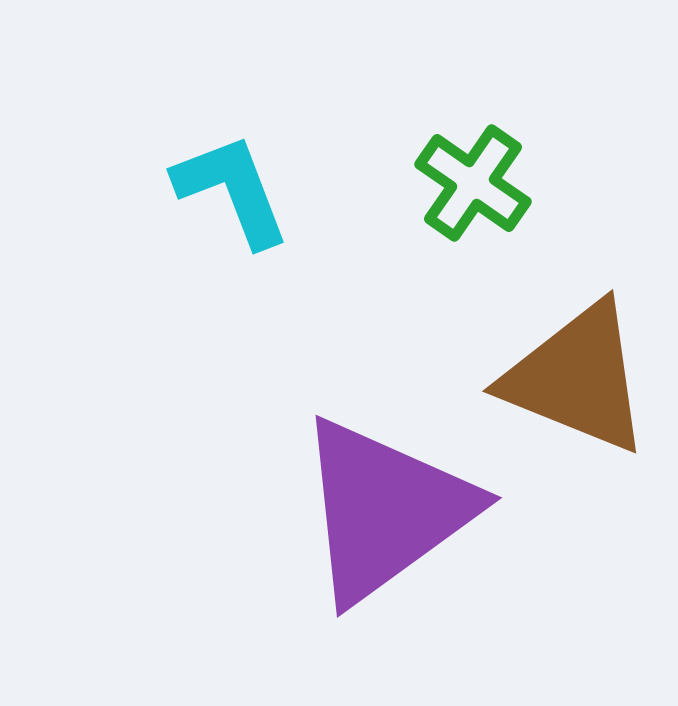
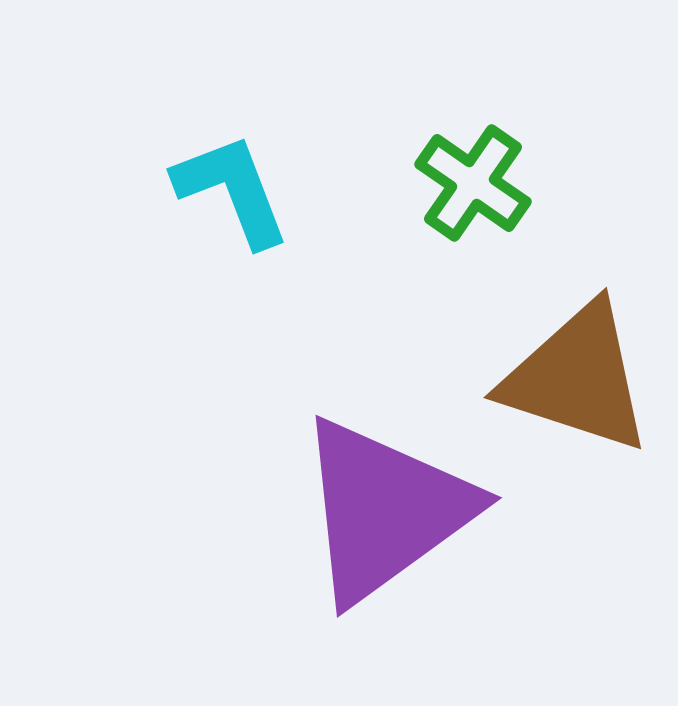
brown triangle: rotated 4 degrees counterclockwise
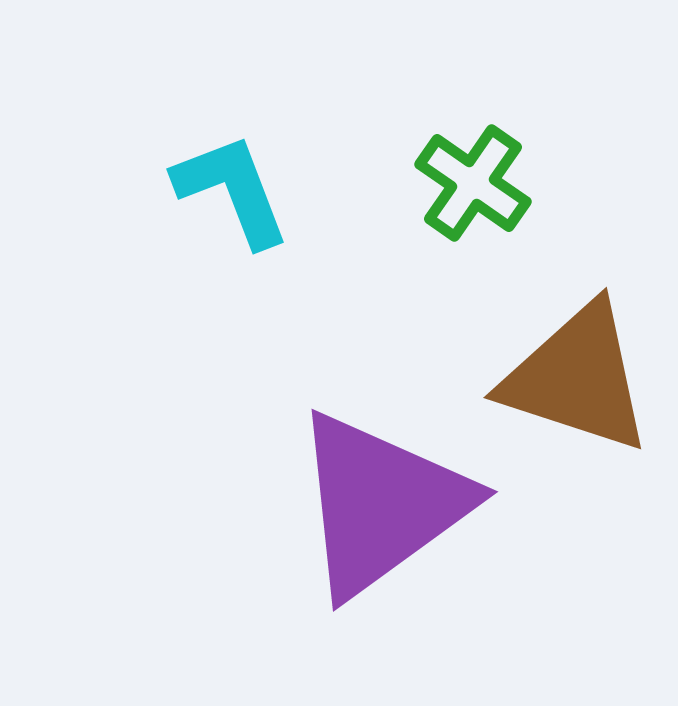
purple triangle: moved 4 px left, 6 px up
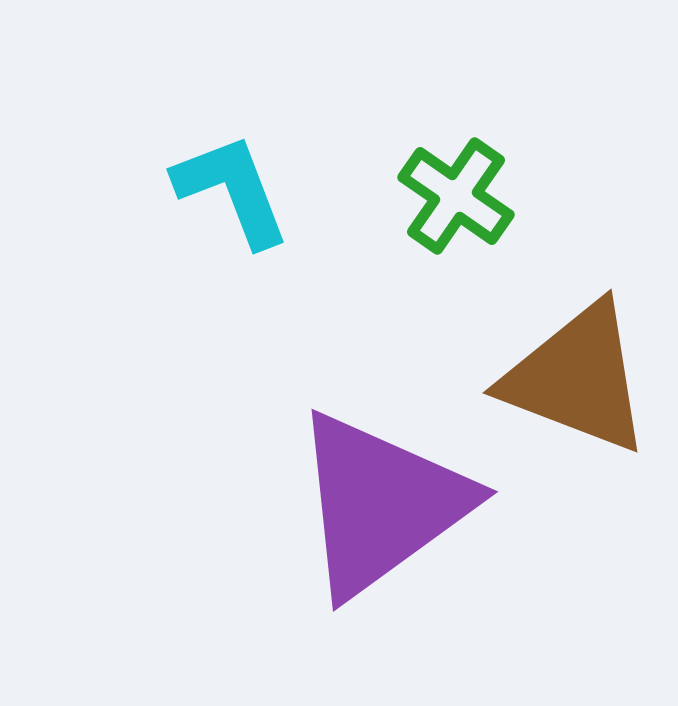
green cross: moved 17 px left, 13 px down
brown triangle: rotated 3 degrees clockwise
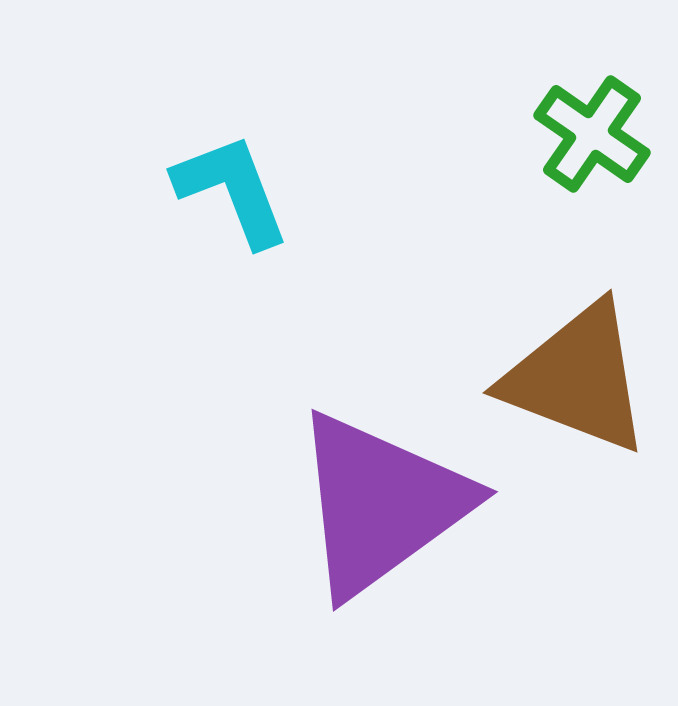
green cross: moved 136 px right, 62 px up
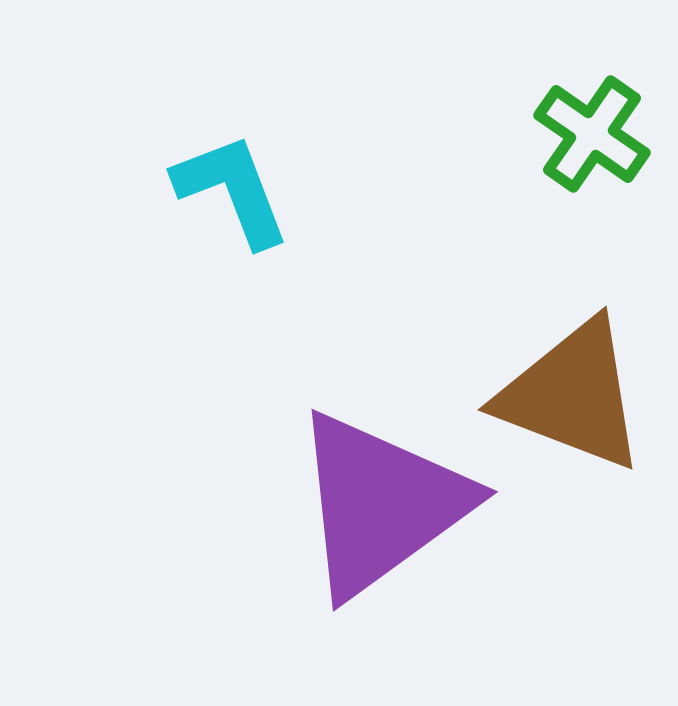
brown triangle: moved 5 px left, 17 px down
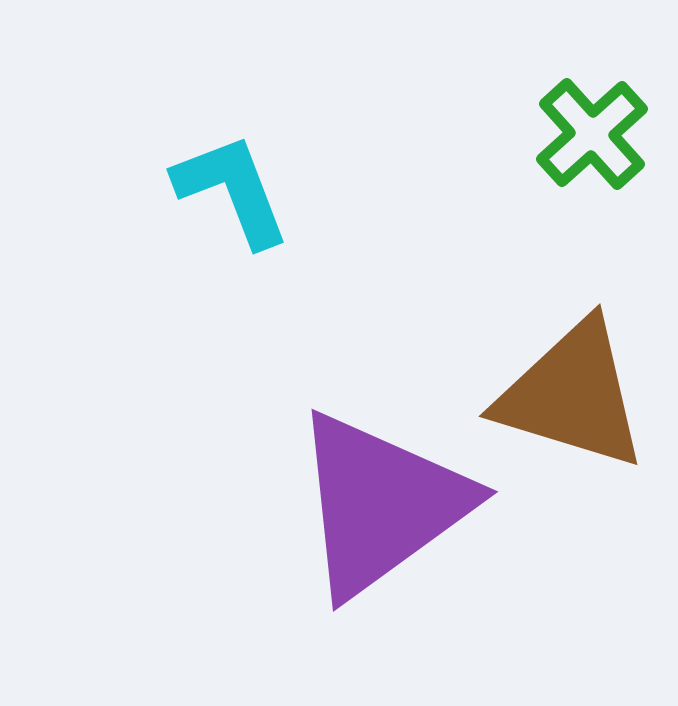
green cross: rotated 13 degrees clockwise
brown triangle: rotated 4 degrees counterclockwise
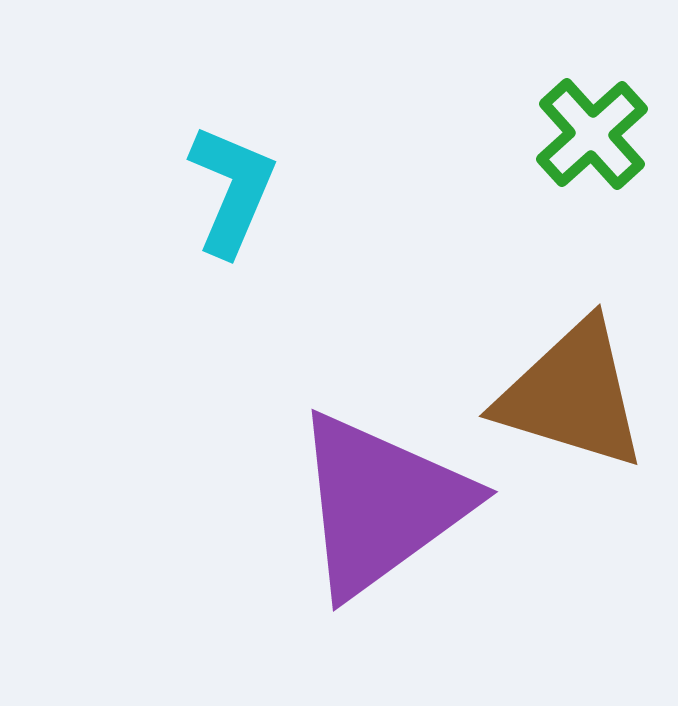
cyan L-shape: rotated 44 degrees clockwise
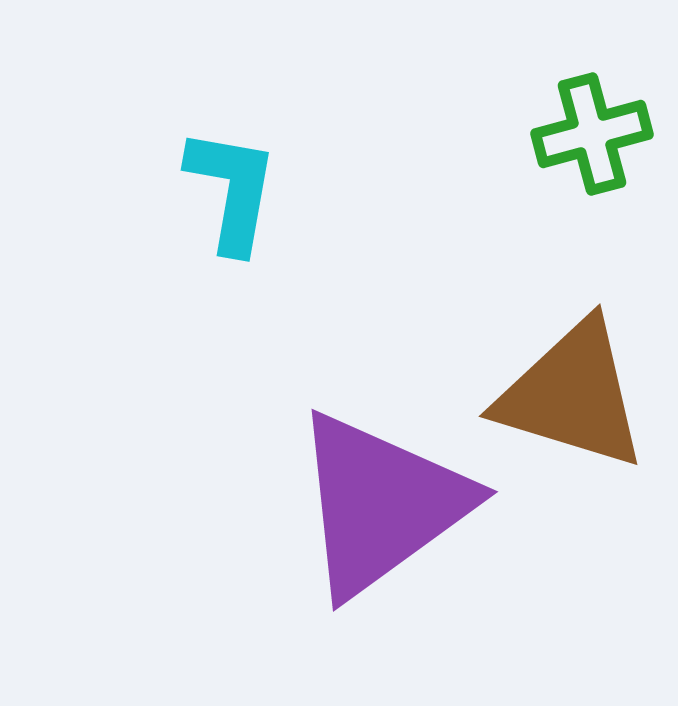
green cross: rotated 27 degrees clockwise
cyan L-shape: rotated 13 degrees counterclockwise
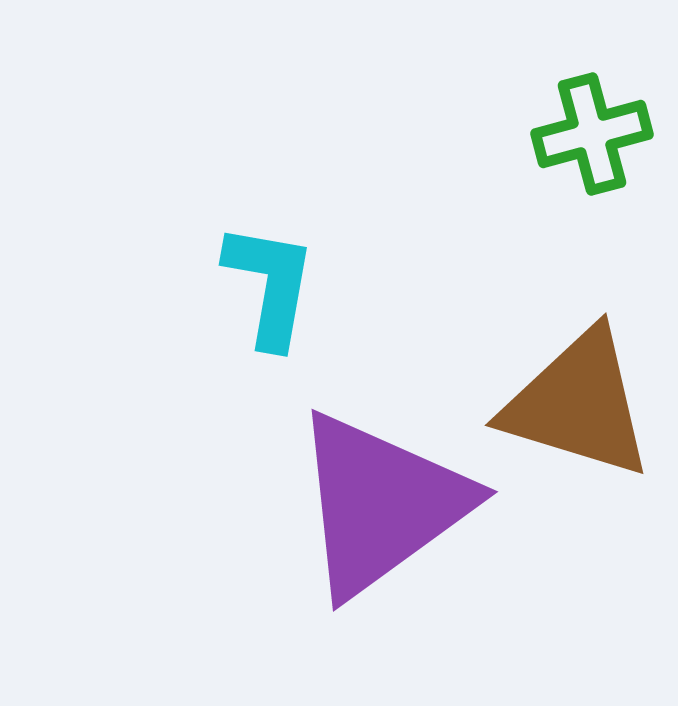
cyan L-shape: moved 38 px right, 95 px down
brown triangle: moved 6 px right, 9 px down
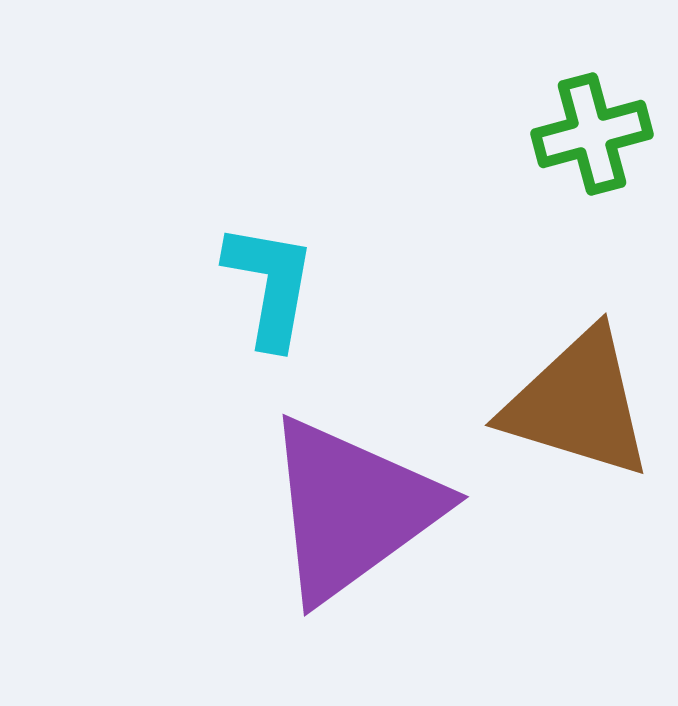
purple triangle: moved 29 px left, 5 px down
